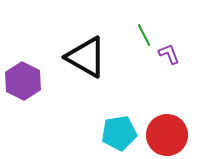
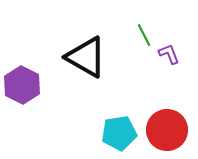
purple hexagon: moved 1 px left, 4 px down
red circle: moved 5 px up
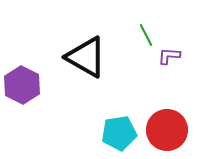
green line: moved 2 px right
purple L-shape: moved 2 px down; rotated 65 degrees counterclockwise
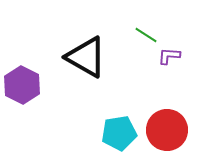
green line: rotated 30 degrees counterclockwise
